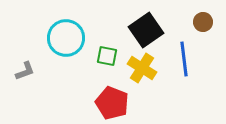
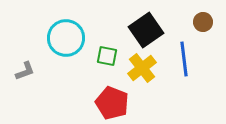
yellow cross: rotated 20 degrees clockwise
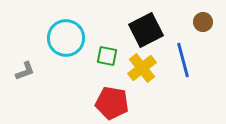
black square: rotated 8 degrees clockwise
blue line: moved 1 px left, 1 px down; rotated 8 degrees counterclockwise
red pentagon: rotated 12 degrees counterclockwise
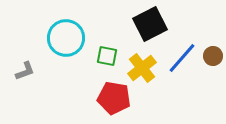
brown circle: moved 10 px right, 34 px down
black square: moved 4 px right, 6 px up
blue line: moved 1 px left, 2 px up; rotated 56 degrees clockwise
red pentagon: moved 2 px right, 5 px up
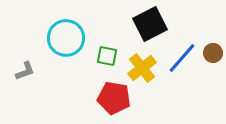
brown circle: moved 3 px up
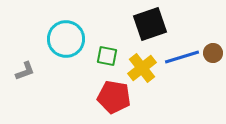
black square: rotated 8 degrees clockwise
cyan circle: moved 1 px down
blue line: moved 1 px up; rotated 32 degrees clockwise
red pentagon: moved 1 px up
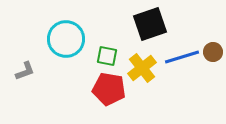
brown circle: moved 1 px up
red pentagon: moved 5 px left, 8 px up
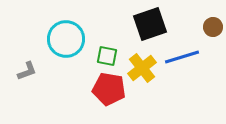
brown circle: moved 25 px up
gray L-shape: moved 2 px right
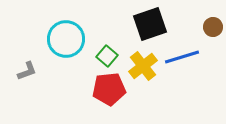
green square: rotated 30 degrees clockwise
yellow cross: moved 1 px right, 2 px up
red pentagon: rotated 16 degrees counterclockwise
